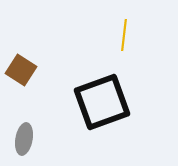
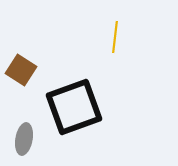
yellow line: moved 9 px left, 2 px down
black square: moved 28 px left, 5 px down
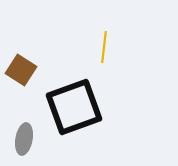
yellow line: moved 11 px left, 10 px down
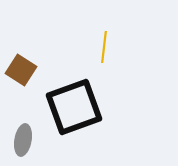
gray ellipse: moved 1 px left, 1 px down
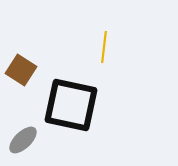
black square: moved 3 px left, 2 px up; rotated 32 degrees clockwise
gray ellipse: rotated 36 degrees clockwise
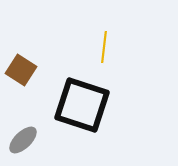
black square: moved 11 px right; rotated 6 degrees clockwise
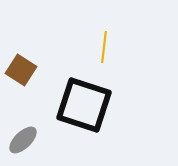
black square: moved 2 px right
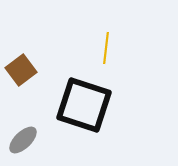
yellow line: moved 2 px right, 1 px down
brown square: rotated 20 degrees clockwise
